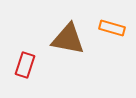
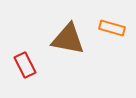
red rectangle: rotated 45 degrees counterclockwise
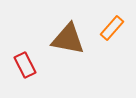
orange rectangle: rotated 65 degrees counterclockwise
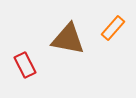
orange rectangle: moved 1 px right
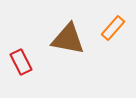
red rectangle: moved 4 px left, 3 px up
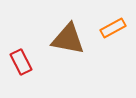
orange rectangle: rotated 20 degrees clockwise
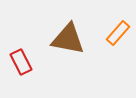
orange rectangle: moved 5 px right, 5 px down; rotated 20 degrees counterclockwise
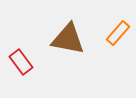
red rectangle: rotated 10 degrees counterclockwise
